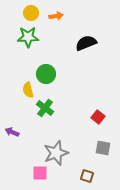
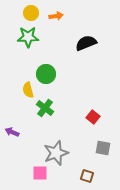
red square: moved 5 px left
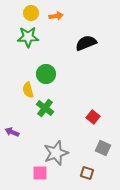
gray square: rotated 14 degrees clockwise
brown square: moved 3 px up
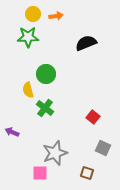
yellow circle: moved 2 px right, 1 px down
gray star: moved 1 px left
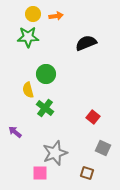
purple arrow: moved 3 px right; rotated 16 degrees clockwise
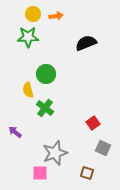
red square: moved 6 px down; rotated 16 degrees clockwise
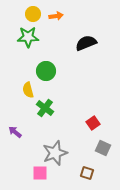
green circle: moved 3 px up
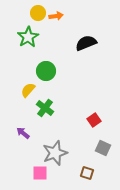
yellow circle: moved 5 px right, 1 px up
green star: rotated 30 degrees counterclockwise
yellow semicircle: rotated 56 degrees clockwise
red square: moved 1 px right, 3 px up
purple arrow: moved 8 px right, 1 px down
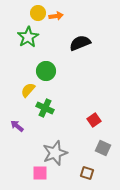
black semicircle: moved 6 px left
green cross: rotated 12 degrees counterclockwise
purple arrow: moved 6 px left, 7 px up
